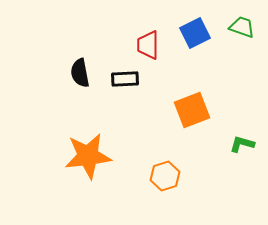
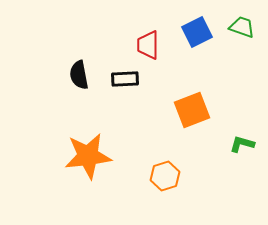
blue square: moved 2 px right, 1 px up
black semicircle: moved 1 px left, 2 px down
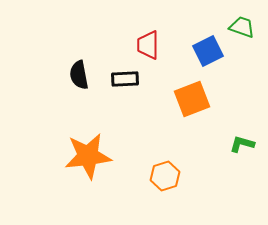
blue square: moved 11 px right, 19 px down
orange square: moved 11 px up
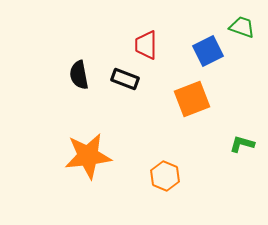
red trapezoid: moved 2 px left
black rectangle: rotated 24 degrees clockwise
orange hexagon: rotated 20 degrees counterclockwise
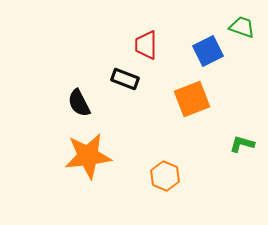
black semicircle: moved 28 px down; rotated 16 degrees counterclockwise
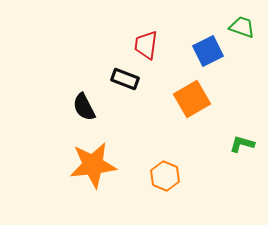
red trapezoid: rotated 8 degrees clockwise
orange square: rotated 9 degrees counterclockwise
black semicircle: moved 5 px right, 4 px down
orange star: moved 5 px right, 9 px down
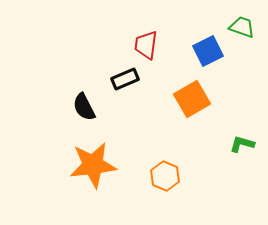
black rectangle: rotated 44 degrees counterclockwise
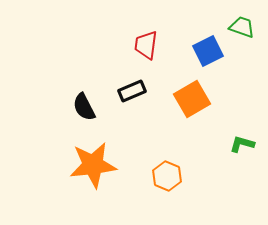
black rectangle: moved 7 px right, 12 px down
orange hexagon: moved 2 px right
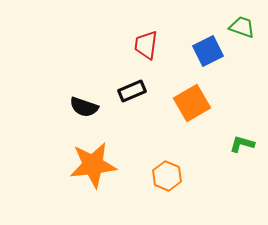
orange square: moved 4 px down
black semicircle: rotated 44 degrees counterclockwise
